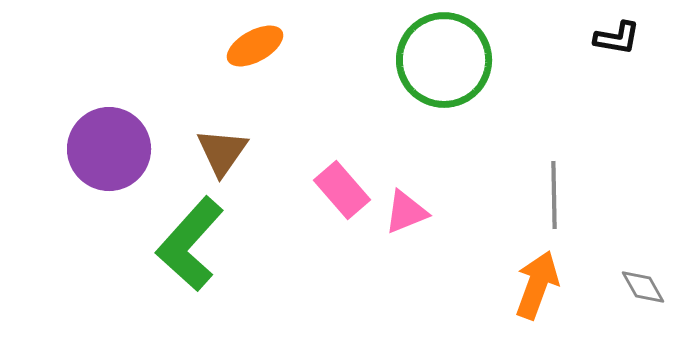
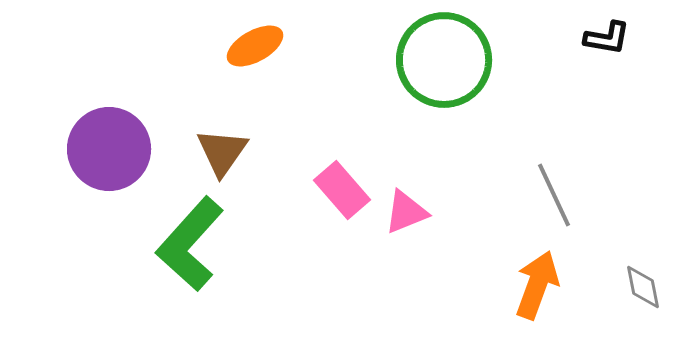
black L-shape: moved 10 px left
gray line: rotated 24 degrees counterclockwise
gray diamond: rotated 18 degrees clockwise
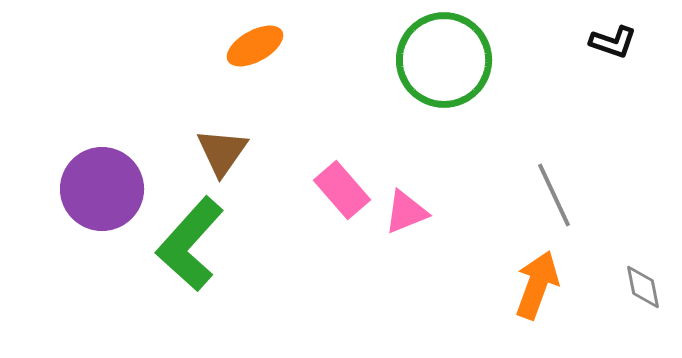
black L-shape: moved 6 px right, 4 px down; rotated 9 degrees clockwise
purple circle: moved 7 px left, 40 px down
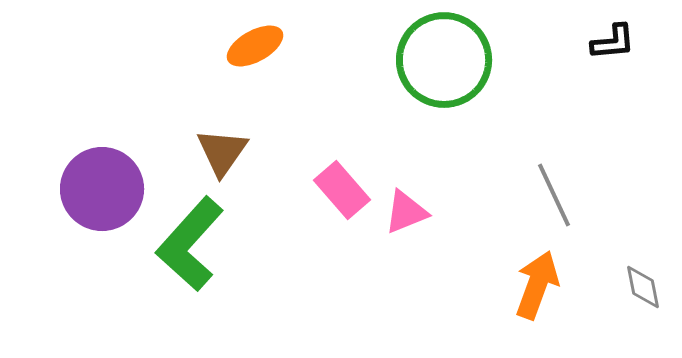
black L-shape: rotated 24 degrees counterclockwise
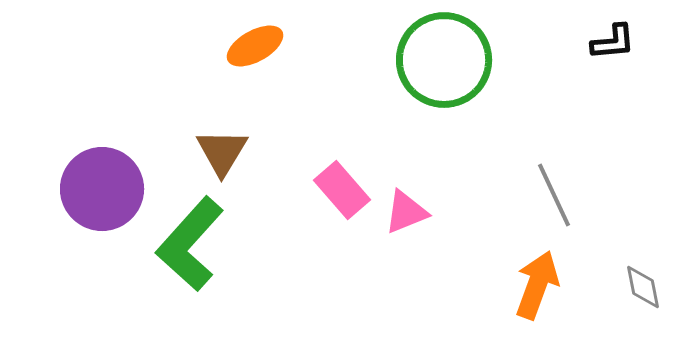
brown triangle: rotated 4 degrees counterclockwise
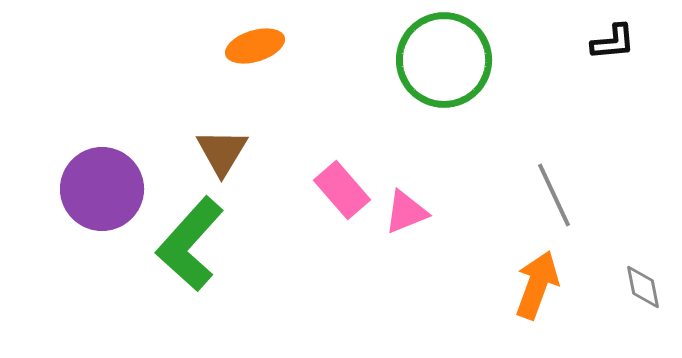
orange ellipse: rotated 12 degrees clockwise
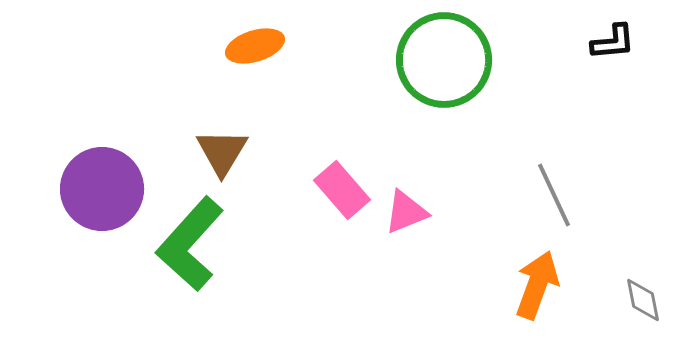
gray diamond: moved 13 px down
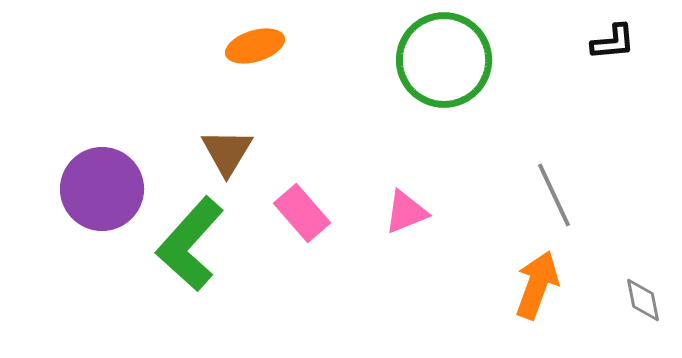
brown triangle: moved 5 px right
pink rectangle: moved 40 px left, 23 px down
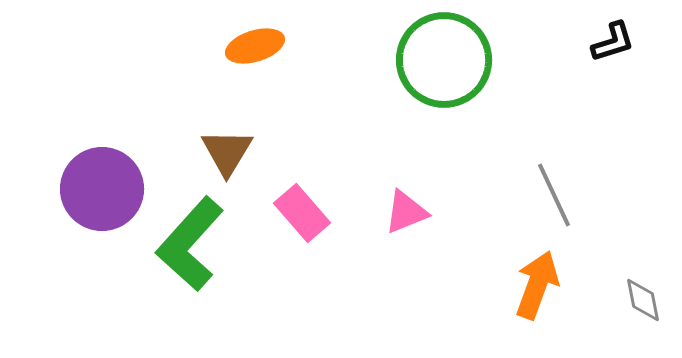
black L-shape: rotated 12 degrees counterclockwise
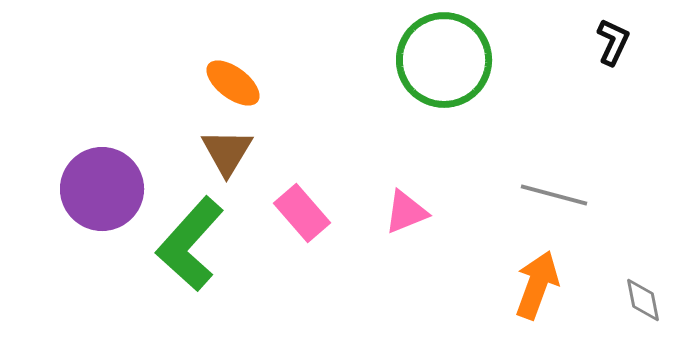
black L-shape: rotated 48 degrees counterclockwise
orange ellipse: moved 22 px left, 37 px down; rotated 54 degrees clockwise
gray line: rotated 50 degrees counterclockwise
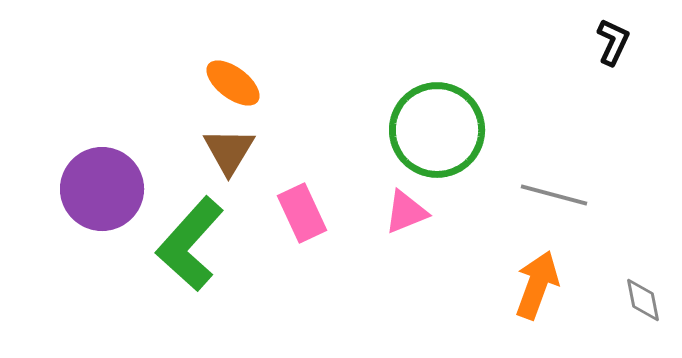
green circle: moved 7 px left, 70 px down
brown triangle: moved 2 px right, 1 px up
pink rectangle: rotated 16 degrees clockwise
